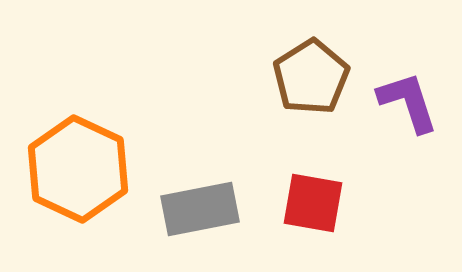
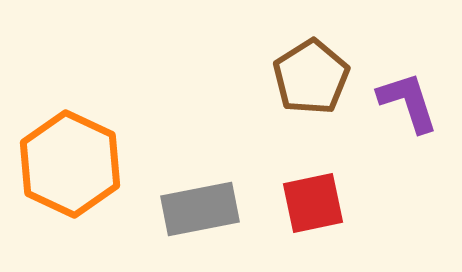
orange hexagon: moved 8 px left, 5 px up
red square: rotated 22 degrees counterclockwise
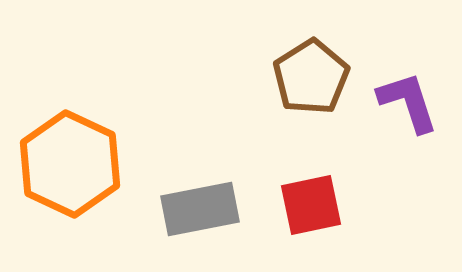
red square: moved 2 px left, 2 px down
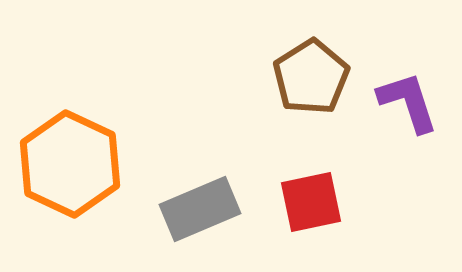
red square: moved 3 px up
gray rectangle: rotated 12 degrees counterclockwise
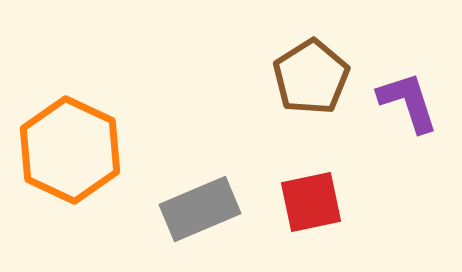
orange hexagon: moved 14 px up
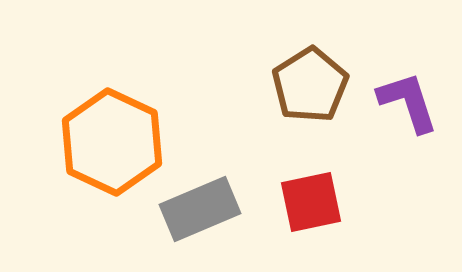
brown pentagon: moved 1 px left, 8 px down
orange hexagon: moved 42 px right, 8 px up
